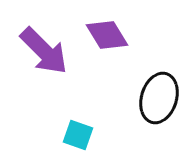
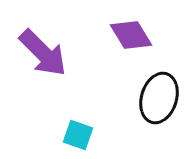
purple diamond: moved 24 px right
purple arrow: moved 1 px left, 2 px down
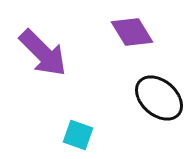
purple diamond: moved 1 px right, 3 px up
black ellipse: rotated 66 degrees counterclockwise
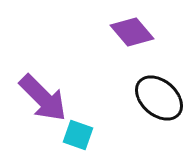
purple diamond: rotated 9 degrees counterclockwise
purple arrow: moved 45 px down
